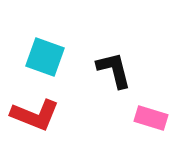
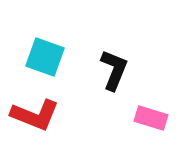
black L-shape: rotated 36 degrees clockwise
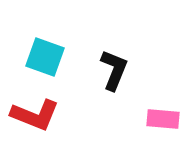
pink rectangle: moved 12 px right, 1 px down; rotated 12 degrees counterclockwise
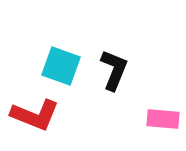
cyan square: moved 16 px right, 9 px down
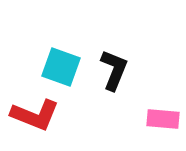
cyan square: moved 1 px down
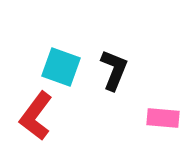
red L-shape: moved 1 px right, 1 px down; rotated 105 degrees clockwise
pink rectangle: moved 1 px up
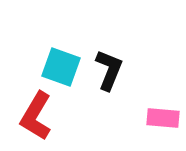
black L-shape: moved 5 px left
red L-shape: rotated 6 degrees counterclockwise
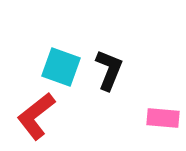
red L-shape: rotated 21 degrees clockwise
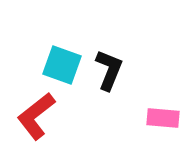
cyan square: moved 1 px right, 2 px up
